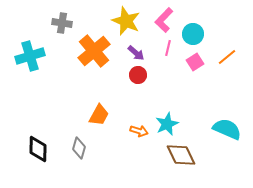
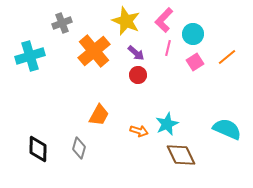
gray cross: rotated 30 degrees counterclockwise
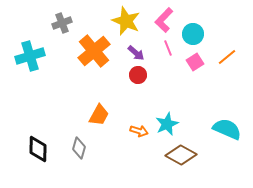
pink line: rotated 35 degrees counterclockwise
brown diamond: rotated 36 degrees counterclockwise
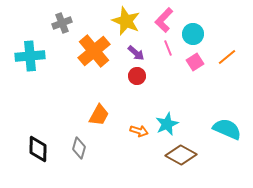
cyan cross: rotated 12 degrees clockwise
red circle: moved 1 px left, 1 px down
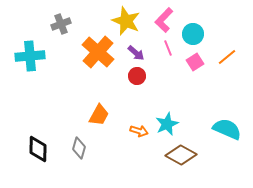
gray cross: moved 1 px left, 1 px down
orange cross: moved 4 px right, 1 px down; rotated 8 degrees counterclockwise
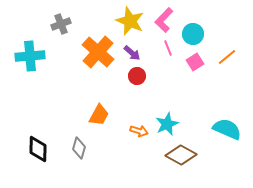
yellow star: moved 4 px right
purple arrow: moved 4 px left
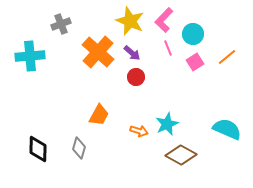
red circle: moved 1 px left, 1 px down
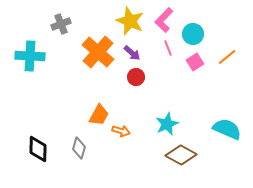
cyan cross: rotated 8 degrees clockwise
orange arrow: moved 18 px left
